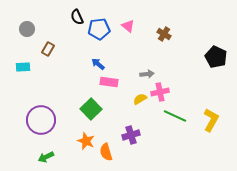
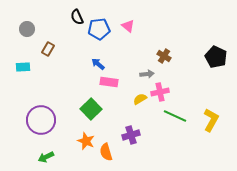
brown cross: moved 22 px down
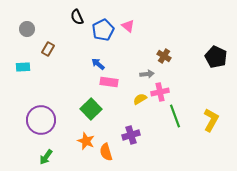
blue pentagon: moved 4 px right, 1 px down; rotated 20 degrees counterclockwise
green line: rotated 45 degrees clockwise
green arrow: rotated 28 degrees counterclockwise
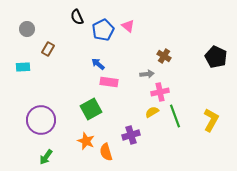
yellow semicircle: moved 12 px right, 13 px down
green square: rotated 15 degrees clockwise
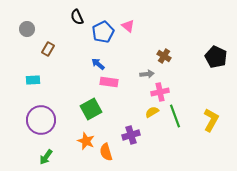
blue pentagon: moved 2 px down
cyan rectangle: moved 10 px right, 13 px down
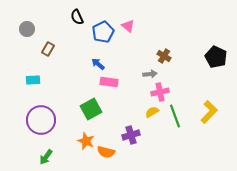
gray arrow: moved 3 px right
yellow L-shape: moved 2 px left, 8 px up; rotated 15 degrees clockwise
orange semicircle: rotated 60 degrees counterclockwise
